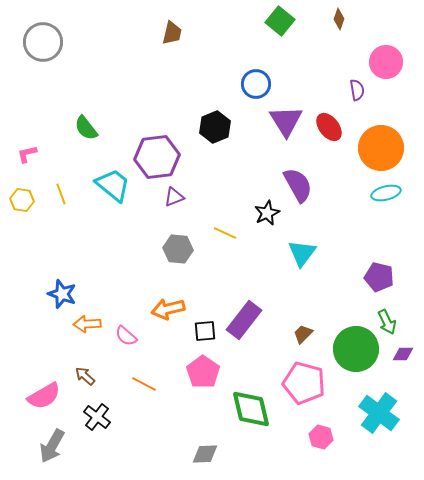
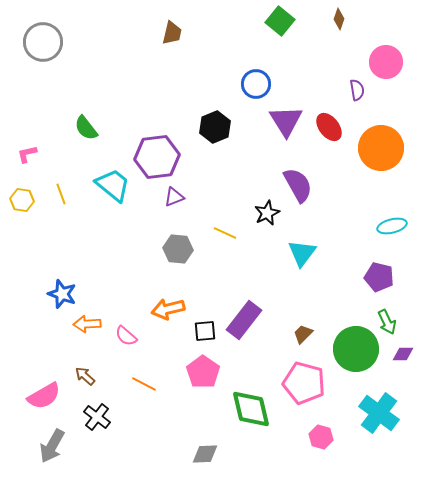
cyan ellipse at (386, 193): moved 6 px right, 33 px down
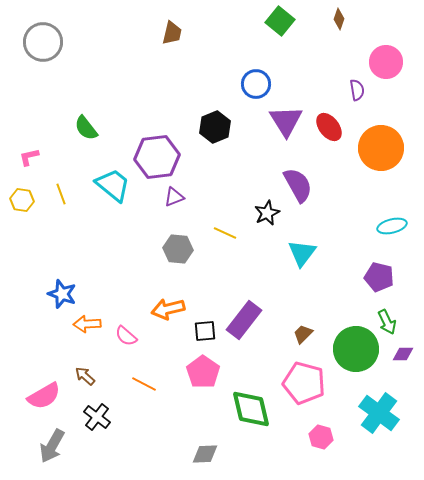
pink L-shape at (27, 154): moved 2 px right, 3 px down
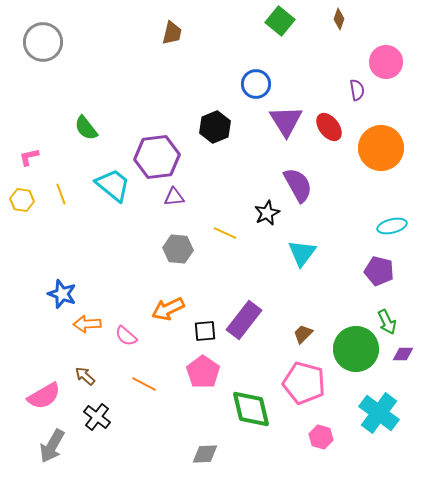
purple triangle at (174, 197): rotated 15 degrees clockwise
purple pentagon at (379, 277): moved 6 px up
orange arrow at (168, 309): rotated 12 degrees counterclockwise
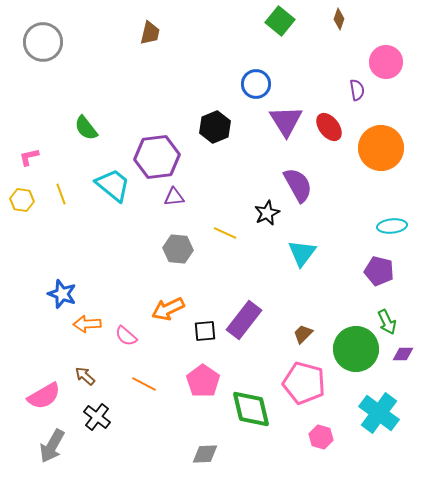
brown trapezoid at (172, 33): moved 22 px left
cyan ellipse at (392, 226): rotated 8 degrees clockwise
pink pentagon at (203, 372): moved 9 px down
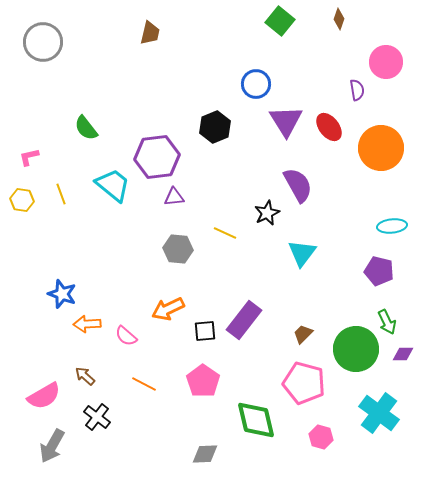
green diamond at (251, 409): moved 5 px right, 11 px down
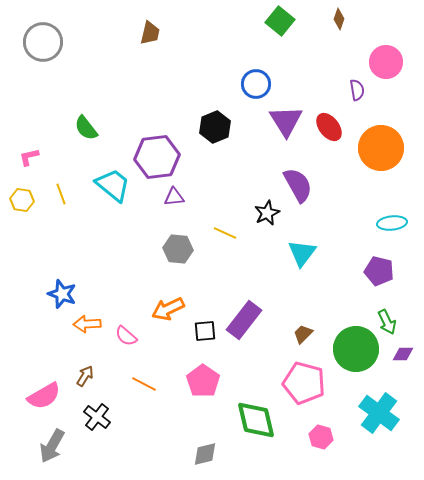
cyan ellipse at (392, 226): moved 3 px up
brown arrow at (85, 376): rotated 80 degrees clockwise
gray diamond at (205, 454): rotated 12 degrees counterclockwise
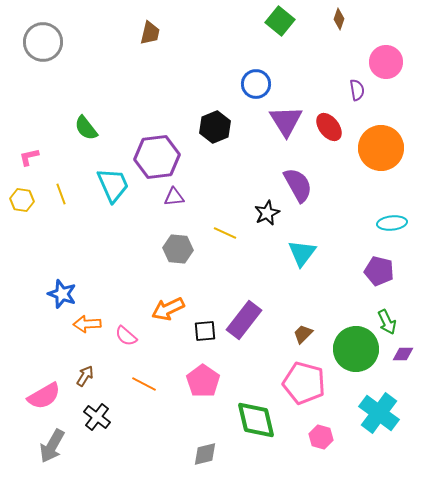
cyan trapezoid at (113, 185): rotated 27 degrees clockwise
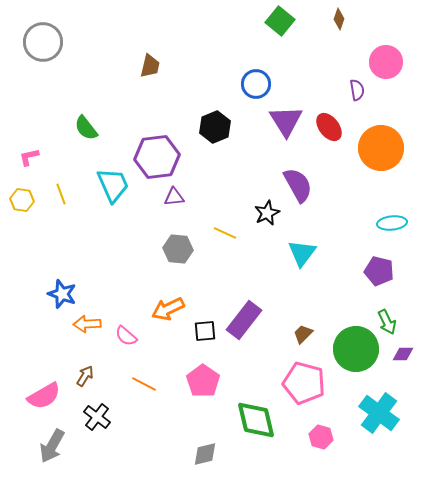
brown trapezoid at (150, 33): moved 33 px down
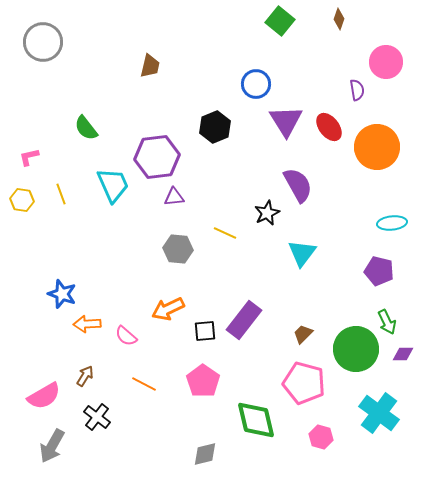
orange circle at (381, 148): moved 4 px left, 1 px up
